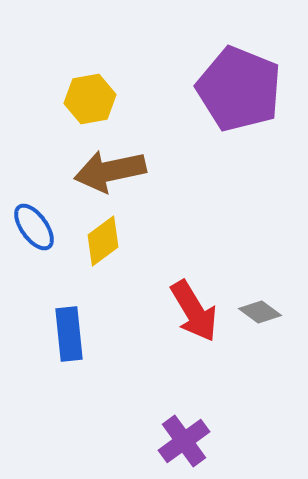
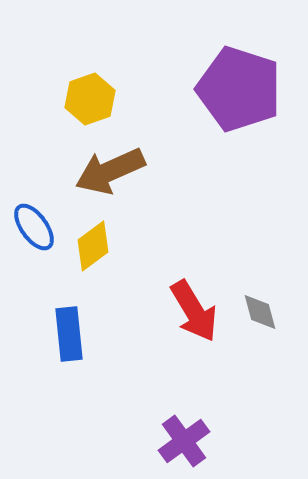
purple pentagon: rotated 4 degrees counterclockwise
yellow hexagon: rotated 9 degrees counterclockwise
brown arrow: rotated 12 degrees counterclockwise
yellow diamond: moved 10 px left, 5 px down
gray diamond: rotated 39 degrees clockwise
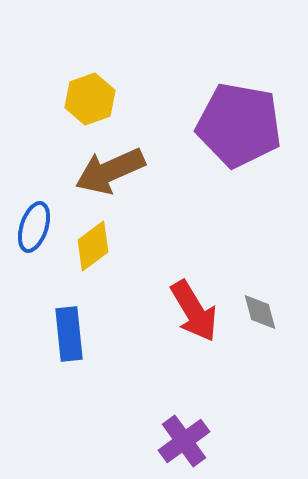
purple pentagon: moved 36 px down; rotated 8 degrees counterclockwise
blue ellipse: rotated 54 degrees clockwise
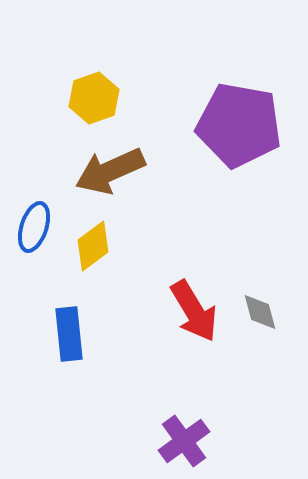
yellow hexagon: moved 4 px right, 1 px up
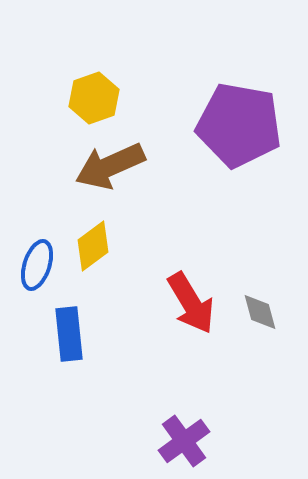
brown arrow: moved 5 px up
blue ellipse: moved 3 px right, 38 px down
red arrow: moved 3 px left, 8 px up
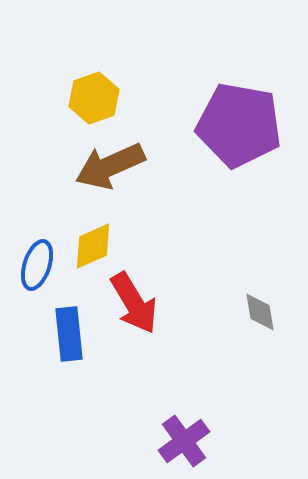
yellow diamond: rotated 12 degrees clockwise
red arrow: moved 57 px left
gray diamond: rotated 6 degrees clockwise
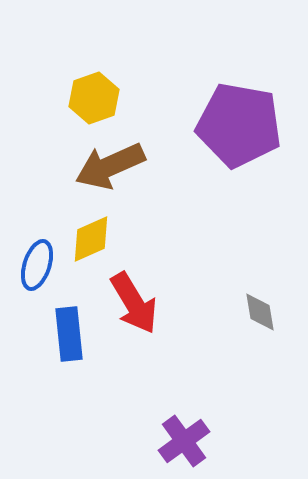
yellow diamond: moved 2 px left, 7 px up
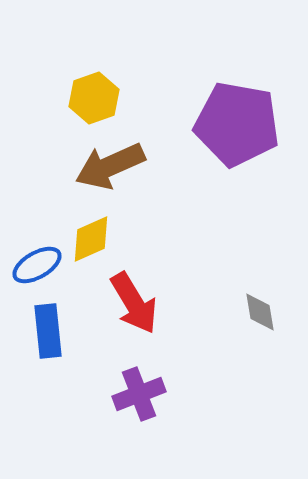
purple pentagon: moved 2 px left, 1 px up
blue ellipse: rotated 42 degrees clockwise
blue rectangle: moved 21 px left, 3 px up
purple cross: moved 45 px left, 47 px up; rotated 15 degrees clockwise
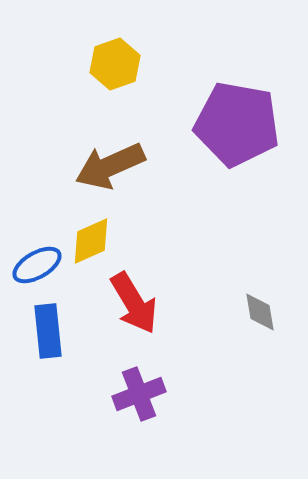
yellow hexagon: moved 21 px right, 34 px up
yellow diamond: moved 2 px down
